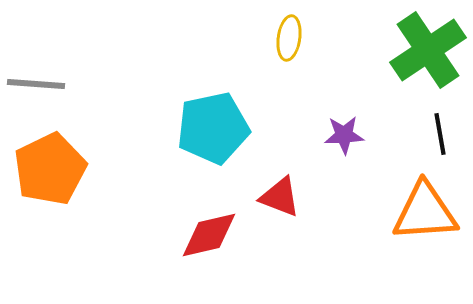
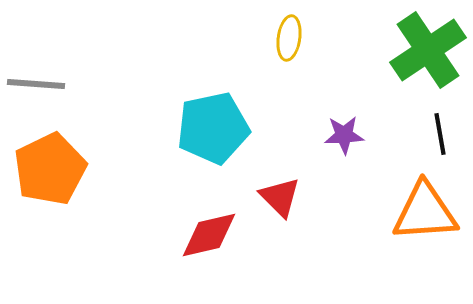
red triangle: rotated 24 degrees clockwise
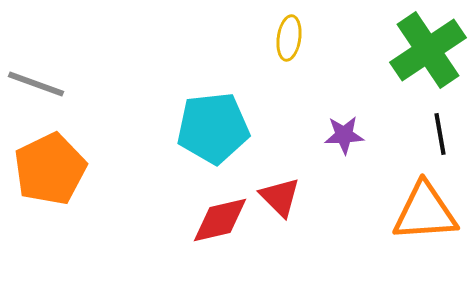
gray line: rotated 16 degrees clockwise
cyan pentagon: rotated 6 degrees clockwise
red diamond: moved 11 px right, 15 px up
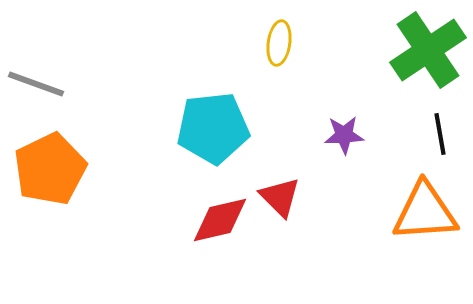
yellow ellipse: moved 10 px left, 5 px down
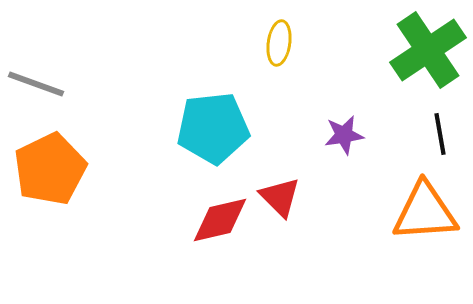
purple star: rotated 6 degrees counterclockwise
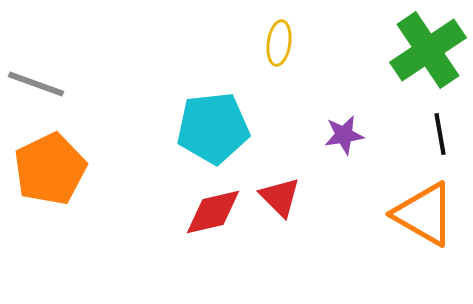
orange triangle: moved 1 px left, 2 px down; rotated 34 degrees clockwise
red diamond: moved 7 px left, 8 px up
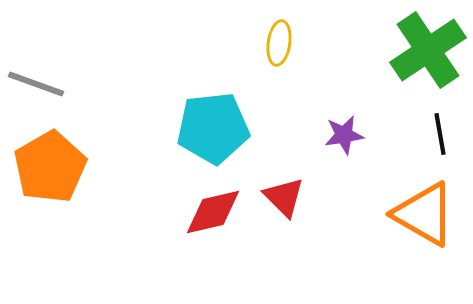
orange pentagon: moved 2 px up; rotated 4 degrees counterclockwise
red triangle: moved 4 px right
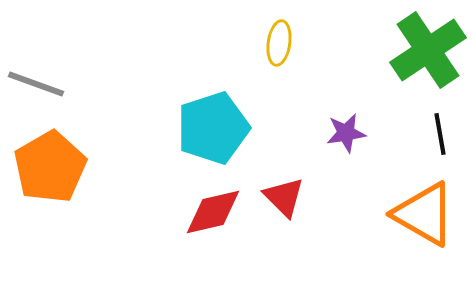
cyan pentagon: rotated 12 degrees counterclockwise
purple star: moved 2 px right, 2 px up
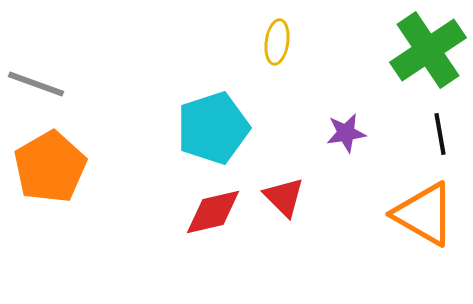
yellow ellipse: moved 2 px left, 1 px up
